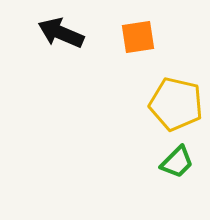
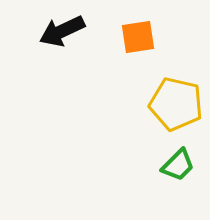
black arrow: moved 1 px right, 2 px up; rotated 48 degrees counterclockwise
green trapezoid: moved 1 px right, 3 px down
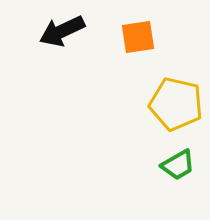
green trapezoid: rotated 15 degrees clockwise
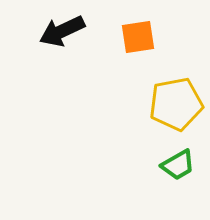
yellow pentagon: rotated 24 degrees counterclockwise
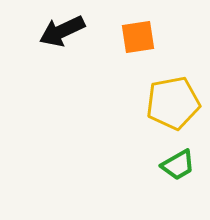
yellow pentagon: moved 3 px left, 1 px up
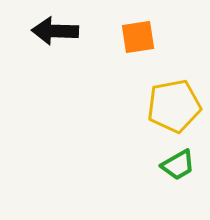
black arrow: moved 7 px left; rotated 27 degrees clockwise
yellow pentagon: moved 1 px right, 3 px down
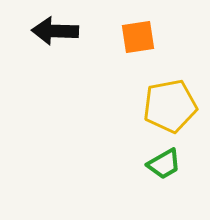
yellow pentagon: moved 4 px left
green trapezoid: moved 14 px left, 1 px up
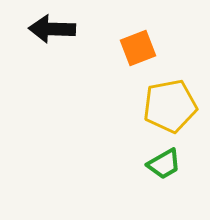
black arrow: moved 3 px left, 2 px up
orange square: moved 11 px down; rotated 12 degrees counterclockwise
